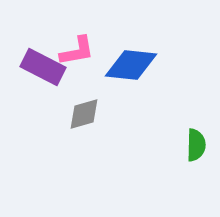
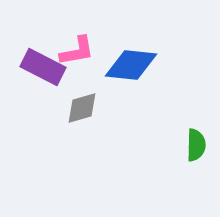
gray diamond: moved 2 px left, 6 px up
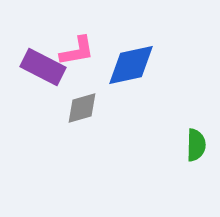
blue diamond: rotated 18 degrees counterclockwise
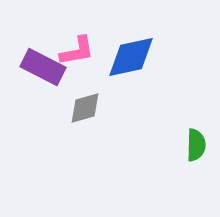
blue diamond: moved 8 px up
gray diamond: moved 3 px right
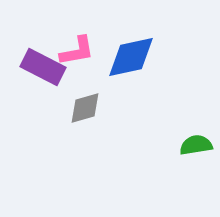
green semicircle: rotated 100 degrees counterclockwise
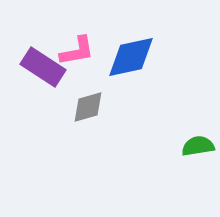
purple rectangle: rotated 6 degrees clockwise
gray diamond: moved 3 px right, 1 px up
green semicircle: moved 2 px right, 1 px down
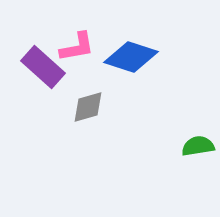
pink L-shape: moved 4 px up
blue diamond: rotated 30 degrees clockwise
purple rectangle: rotated 9 degrees clockwise
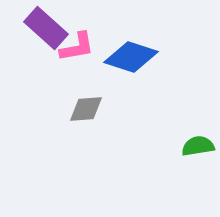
purple rectangle: moved 3 px right, 39 px up
gray diamond: moved 2 px left, 2 px down; rotated 12 degrees clockwise
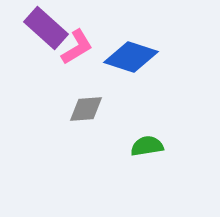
pink L-shape: rotated 21 degrees counterclockwise
green semicircle: moved 51 px left
